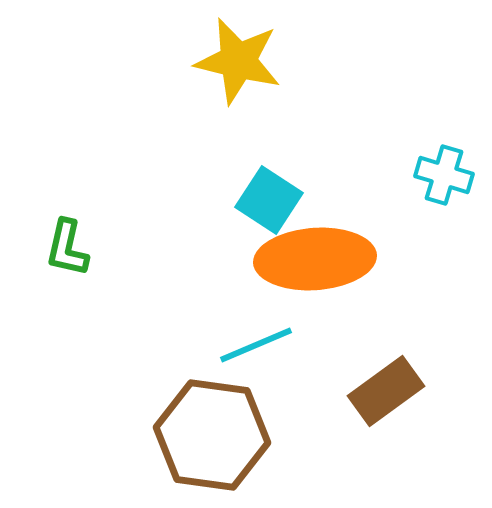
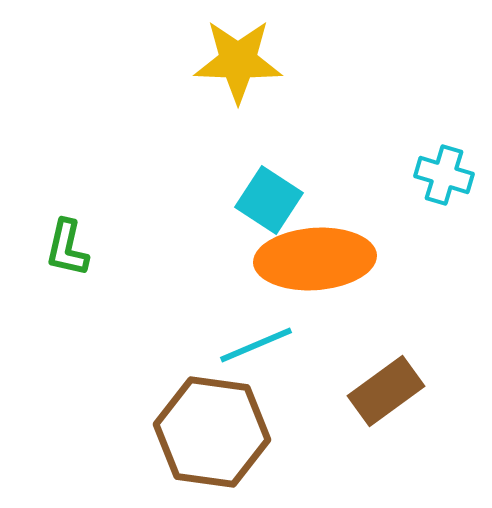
yellow star: rotated 12 degrees counterclockwise
brown hexagon: moved 3 px up
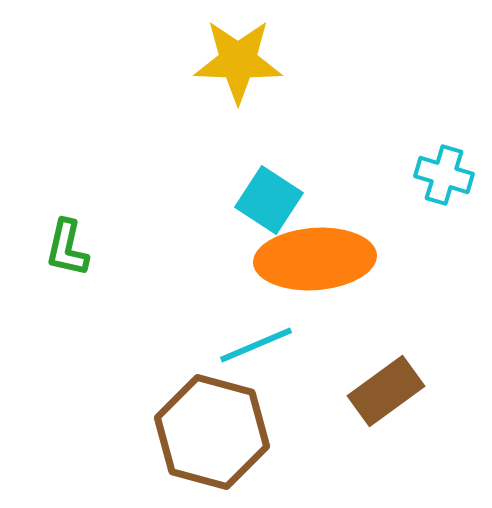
brown hexagon: rotated 7 degrees clockwise
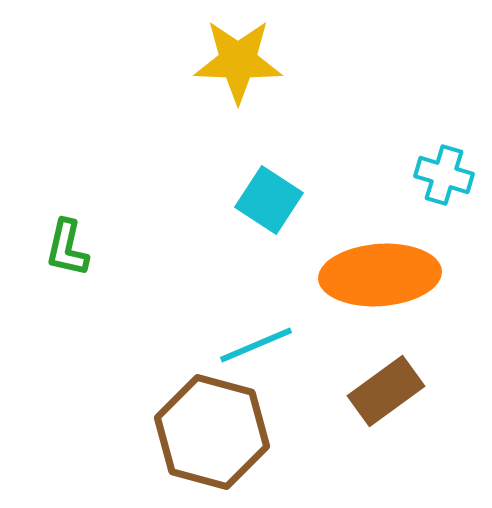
orange ellipse: moved 65 px right, 16 px down
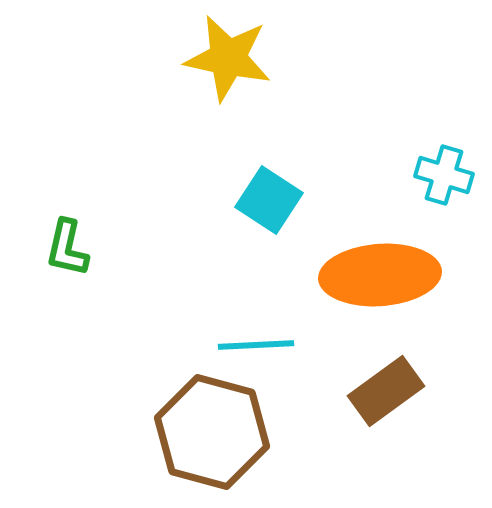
yellow star: moved 10 px left, 3 px up; rotated 10 degrees clockwise
cyan line: rotated 20 degrees clockwise
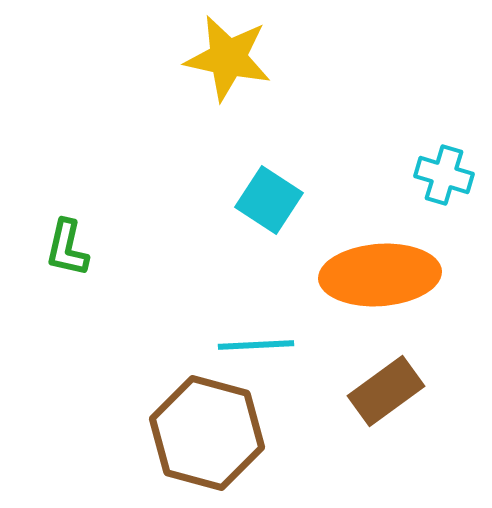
brown hexagon: moved 5 px left, 1 px down
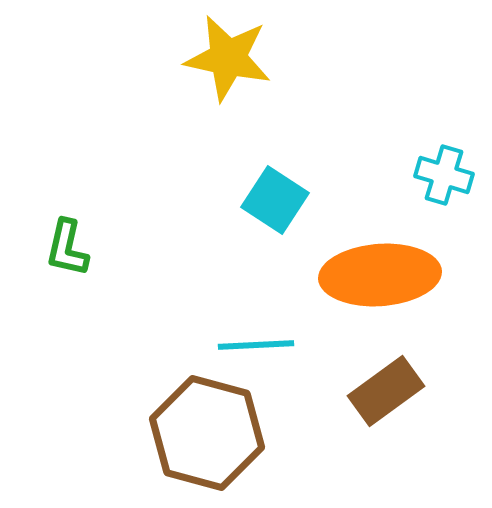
cyan square: moved 6 px right
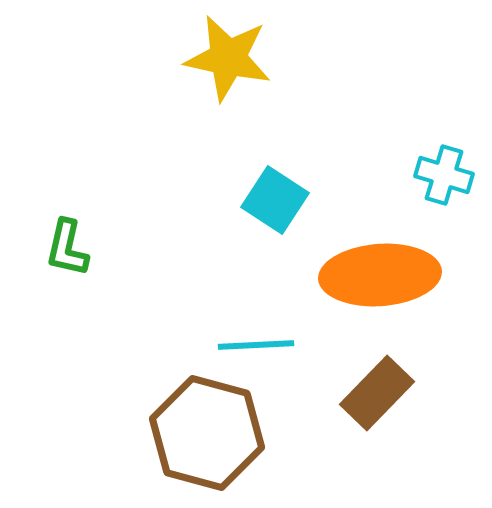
brown rectangle: moved 9 px left, 2 px down; rotated 10 degrees counterclockwise
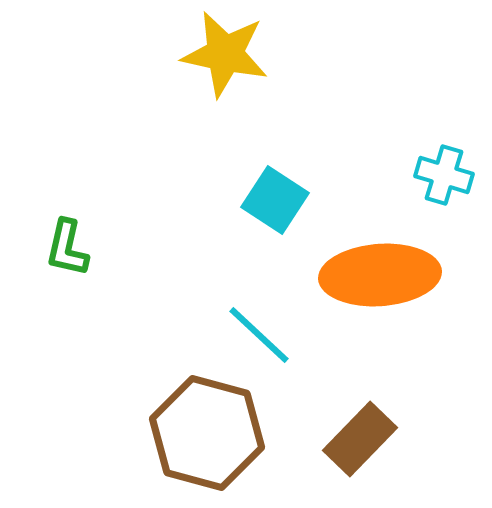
yellow star: moved 3 px left, 4 px up
cyan line: moved 3 px right, 10 px up; rotated 46 degrees clockwise
brown rectangle: moved 17 px left, 46 px down
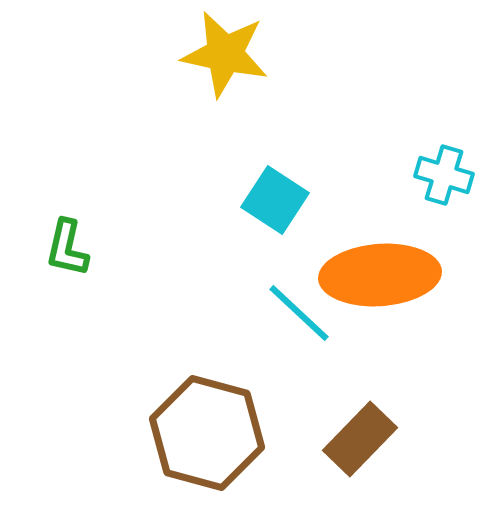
cyan line: moved 40 px right, 22 px up
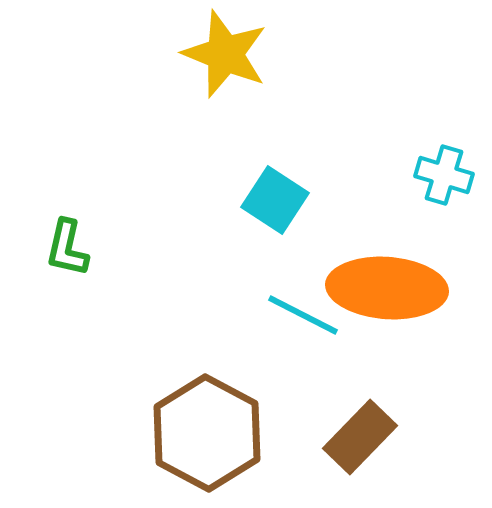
yellow star: rotated 10 degrees clockwise
orange ellipse: moved 7 px right, 13 px down; rotated 8 degrees clockwise
cyan line: moved 4 px right, 2 px down; rotated 16 degrees counterclockwise
brown hexagon: rotated 13 degrees clockwise
brown rectangle: moved 2 px up
